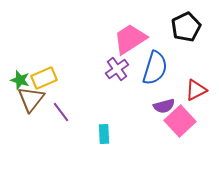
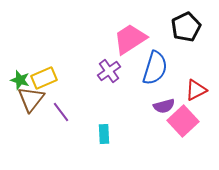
purple cross: moved 8 px left, 2 px down
pink square: moved 3 px right
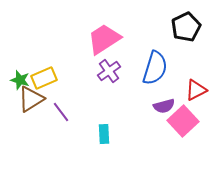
pink trapezoid: moved 26 px left
brown triangle: rotated 20 degrees clockwise
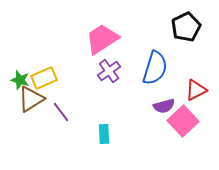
pink trapezoid: moved 2 px left
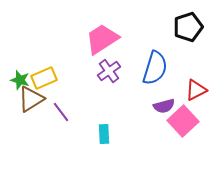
black pentagon: moved 2 px right; rotated 8 degrees clockwise
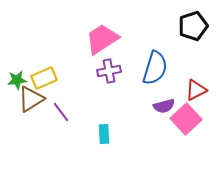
black pentagon: moved 5 px right, 1 px up
purple cross: rotated 25 degrees clockwise
green star: moved 3 px left; rotated 24 degrees counterclockwise
pink square: moved 3 px right, 2 px up
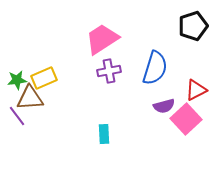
brown triangle: moved 1 px left, 1 px up; rotated 28 degrees clockwise
purple line: moved 44 px left, 4 px down
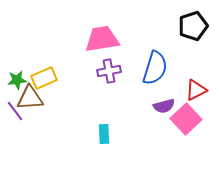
pink trapezoid: rotated 24 degrees clockwise
purple line: moved 2 px left, 5 px up
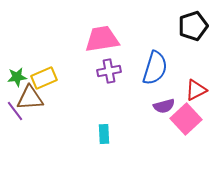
green star: moved 3 px up
